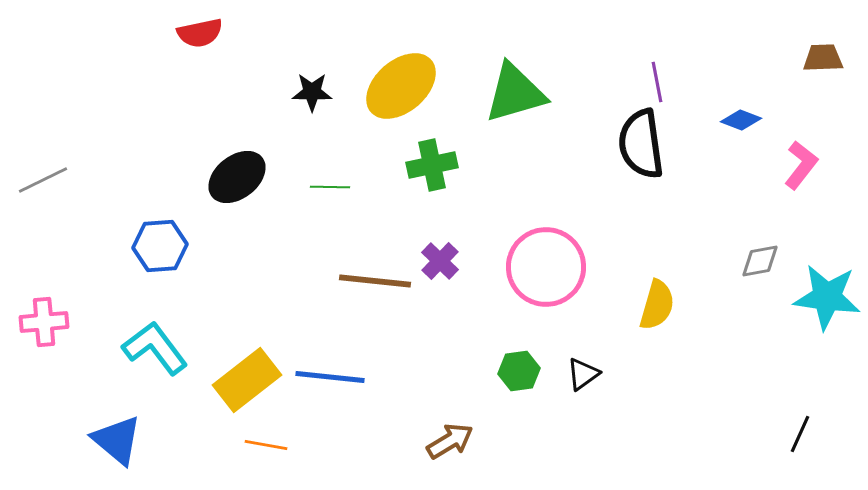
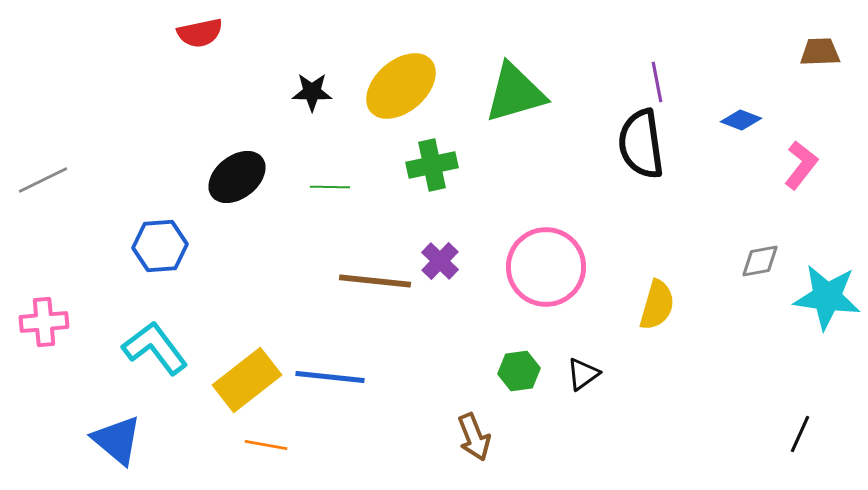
brown trapezoid: moved 3 px left, 6 px up
brown arrow: moved 24 px right, 4 px up; rotated 99 degrees clockwise
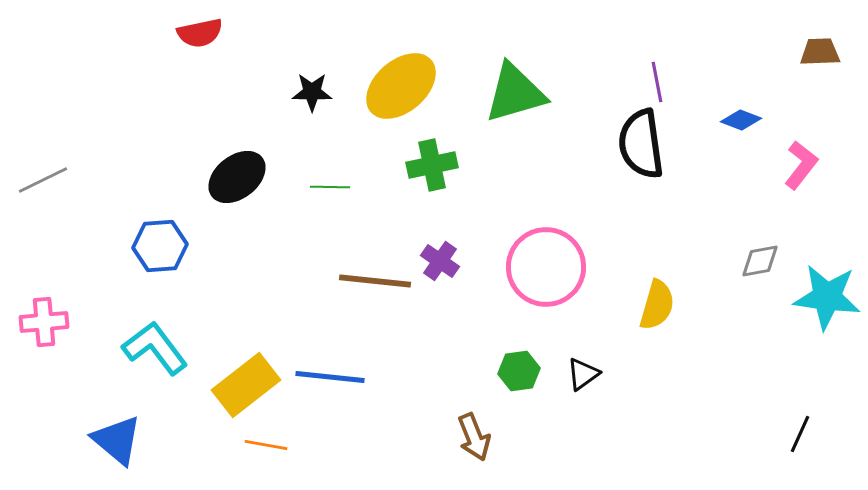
purple cross: rotated 9 degrees counterclockwise
yellow rectangle: moved 1 px left, 5 px down
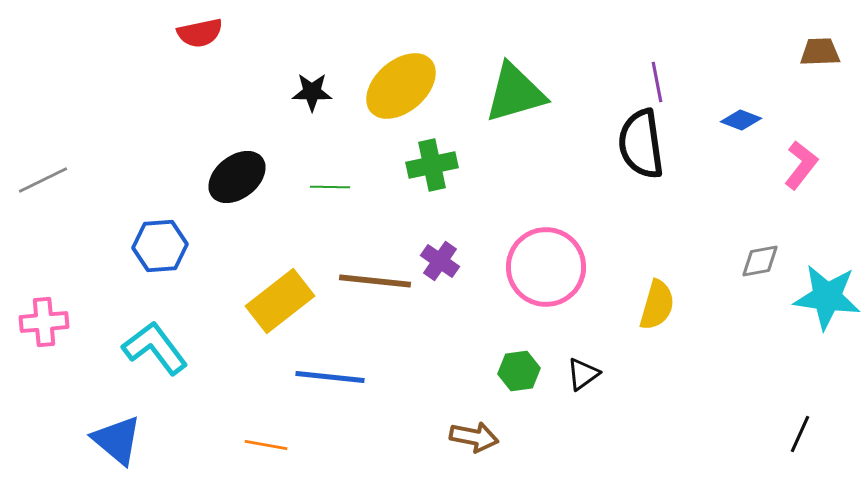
yellow rectangle: moved 34 px right, 84 px up
brown arrow: rotated 57 degrees counterclockwise
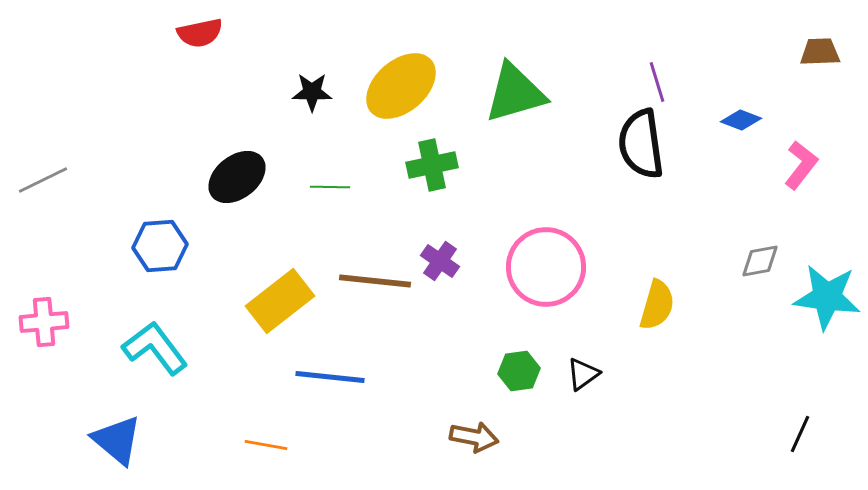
purple line: rotated 6 degrees counterclockwise
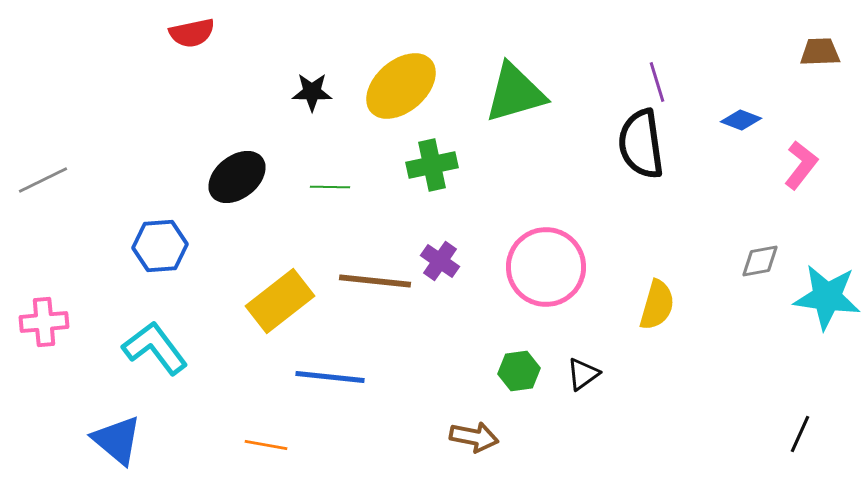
red semicircle: moved 8 px left
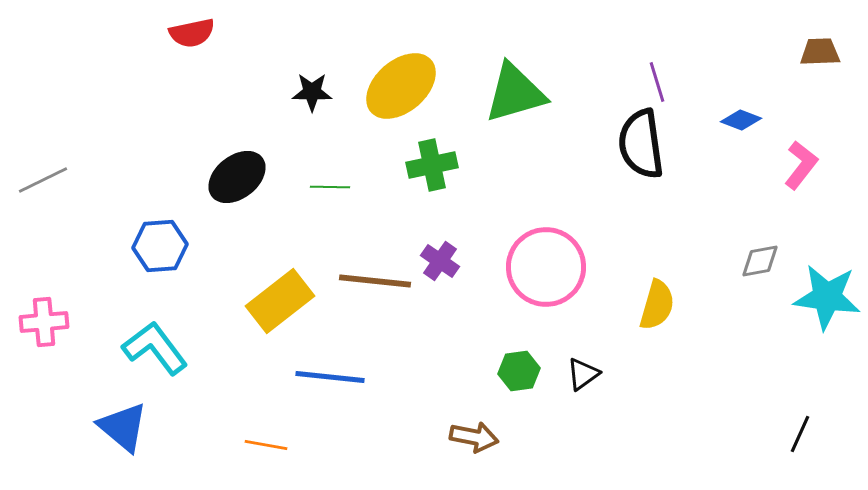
blue triangle: moved 6 px right, 13 px up
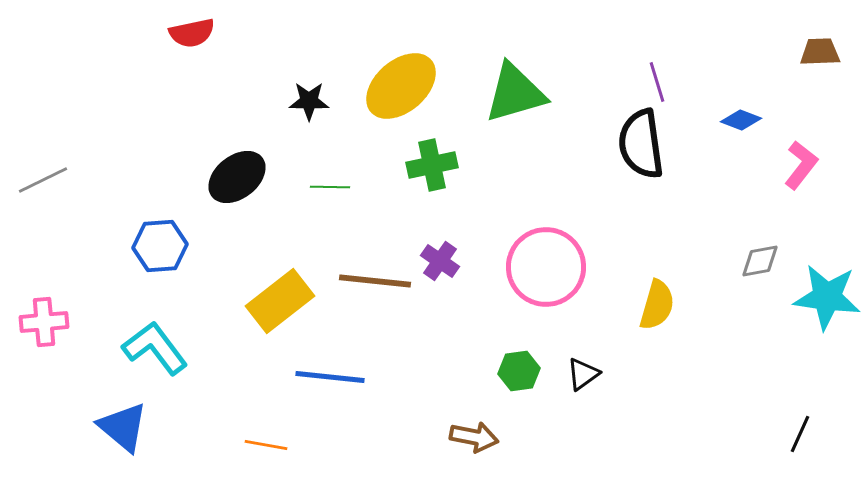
black star: moved 3 px left, 9 px down
